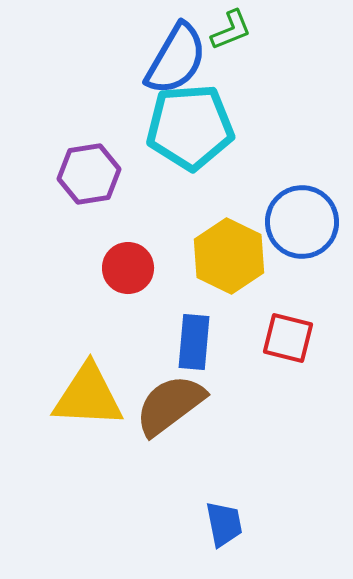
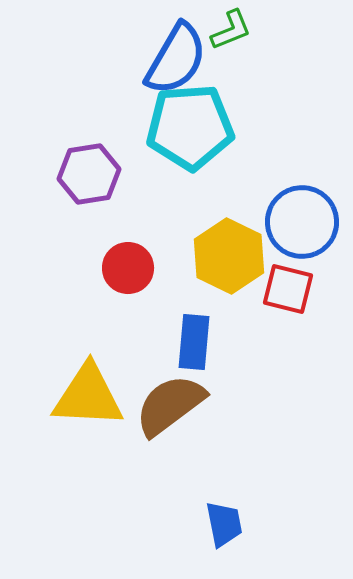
red square: moved 49 px up
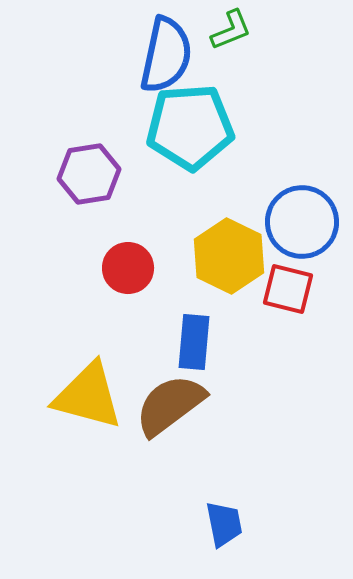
blue semicircle: moved 10 px left, 4 px up; rotated 18 degrees counterclockwise
yellow triangle: rotated 12 degrees clockwise
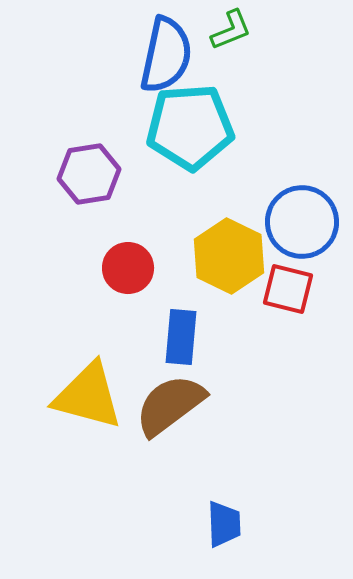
blue rectangle: moved 13 px left, 5 px up
blue trapezoid: rotated 9 degrees clockwise
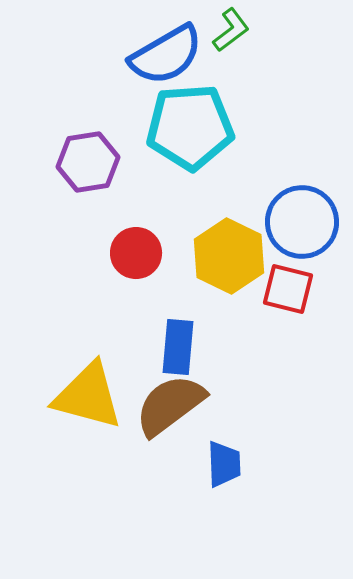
green L-shape: rotated 15 degrees counterclockwise
blue semicircle: rotated 48 degrees clockwise
purple hexagon: moved 1 px left, 12 px up
red circle: moved 8 px right, 15 px up
blue rectangle: moved 3 px left, 10 px down
blue trapezoid: moved 60 px up
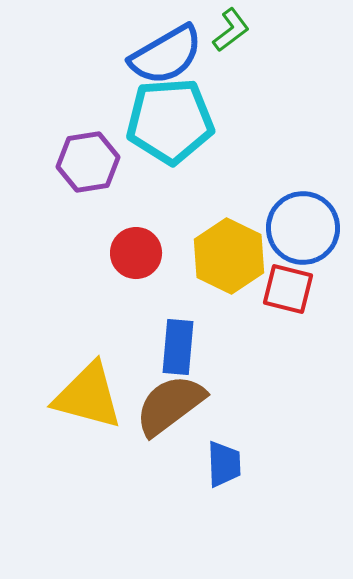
cyan pentagon: moved 20 px left, 6 px up
blue circle: moved 1 px right, 6 px down
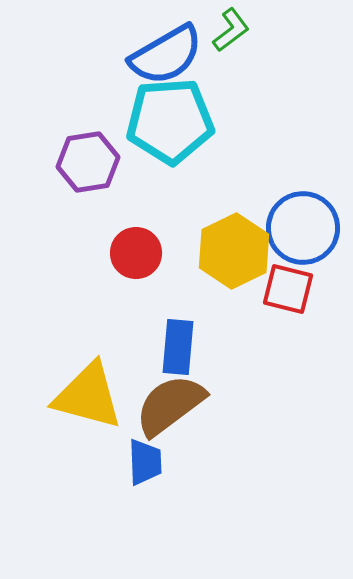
yellow hexagon: moved 5 px right, 5 px up; rotated 8 degrees clockwise
blue trapezoid: moved 79 px left, 2 px up
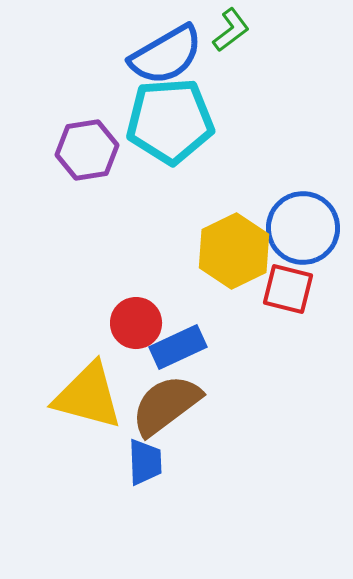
purple hexagon: moved 1 px left, 12 px up
red circle: moved 70 px down
blue rectangle: rotated 60 degrees clockwise
brown semicircle: moved 4 px left
